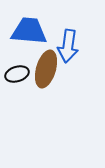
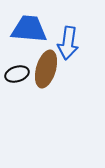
blue trapezoid: moved 2 px up
blue arrow: moved 3 px up
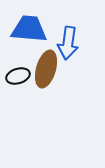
black ellipse: moved 1 px right, 2 px down
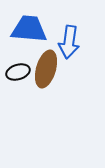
blue arrow: moved 1 px right, 1 px up
black ellipse: moved 4 px up
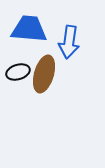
brown ellipse: moved 2 px left, 5 px down
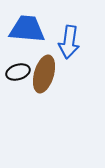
blue trapezoid: moved 2 px left
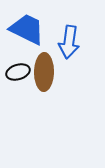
blue trapezoid: rotated 21 degrees clockwise
brown ellipse: moved 2 px up; rotated 15 degrees counterclockwise
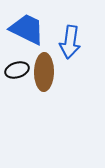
blue arrow: moved 1 px right
black ellipse: moved 1 px left, 2 px up
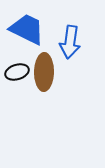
black ellipse: moved 2 px down
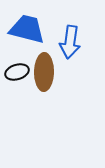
blue trapezoid: rotated 12 degrees counterclockwise
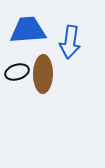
blue trapezoid: moved 1 px right, 1 px down; rotated 18 degrees counterclockwise
brown ellipse: moved 1 px left, 2 px down
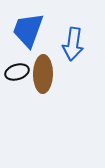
blue trapezoid: rotated 66 degrees counterclockwise
blue arrow: moved 3 px right, 2 px down
